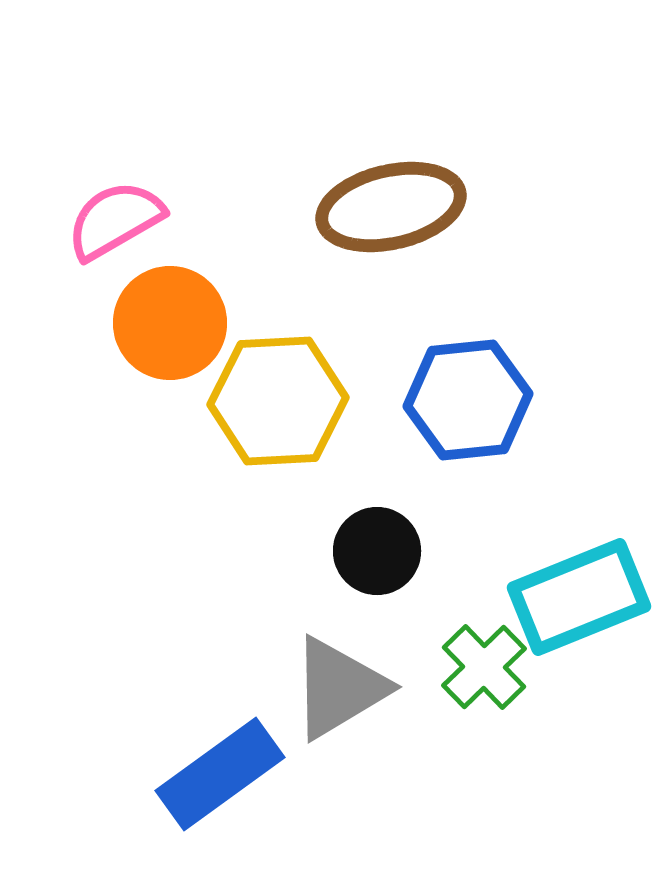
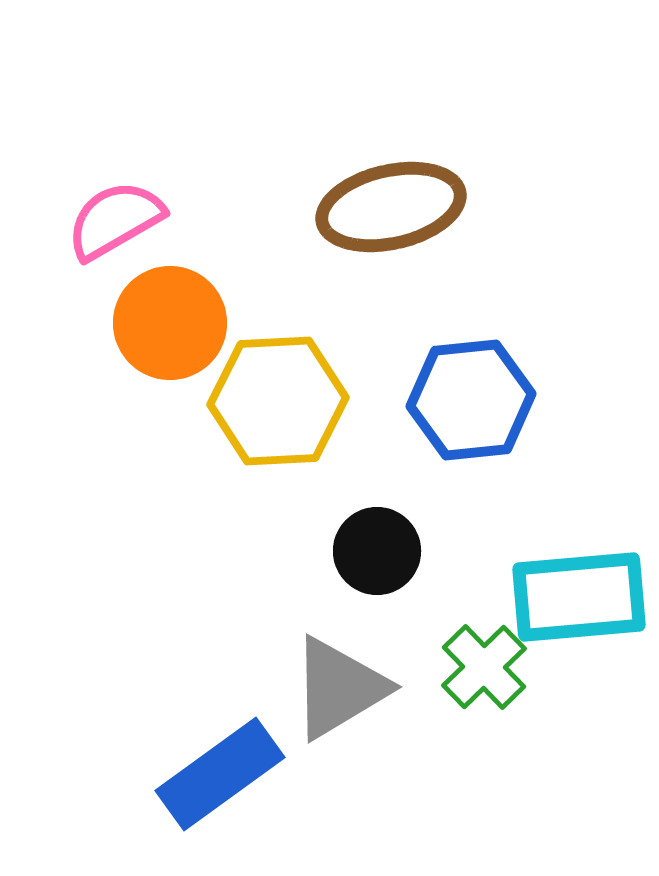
blue hexagon: moved 3 px right
cyan rectangle: rotated 17 degrees clockwise
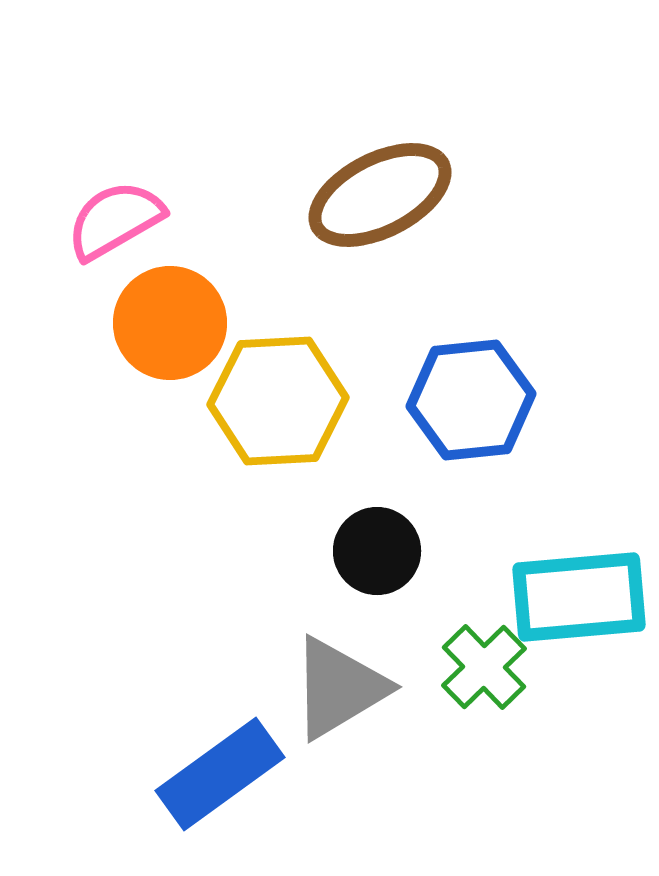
brown ellipse: moved 11 px left, 12 px up; rotated 14 degrees counterclockwise
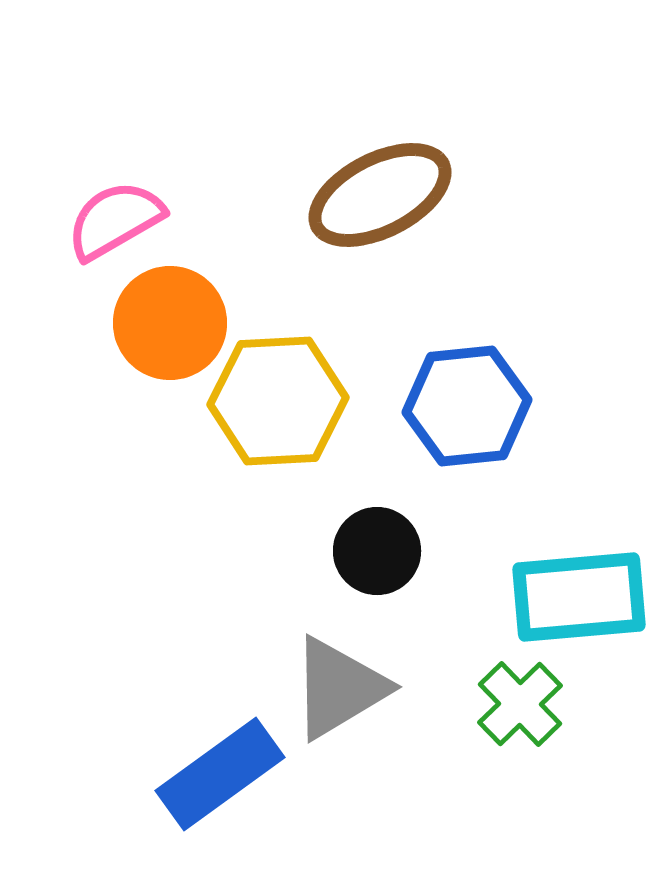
blue hexagon: moved 4 px left, 6 px down
green cross: moved 36 px right, 37 px down
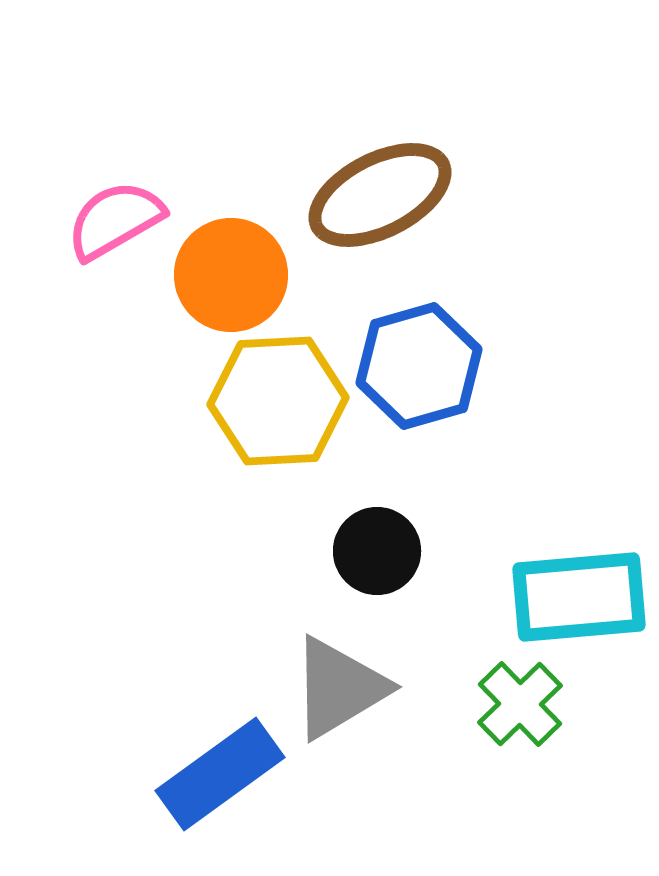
orange circle: moved 61 px right, 48 px up
blue hexagon: moved 48 px left, 40 px up; rotated 10 degrees counterclockwise
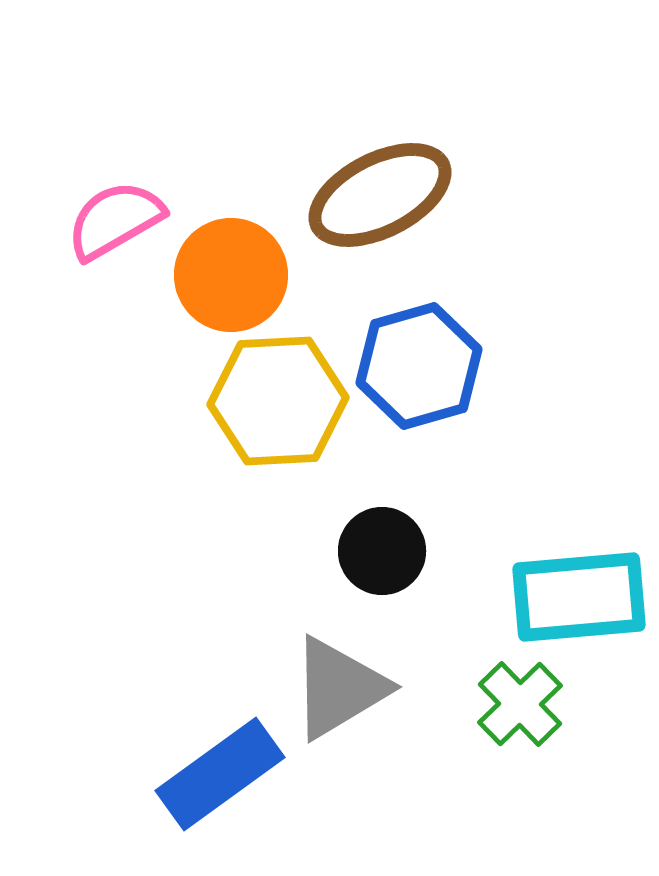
black circle: moved 5 px right
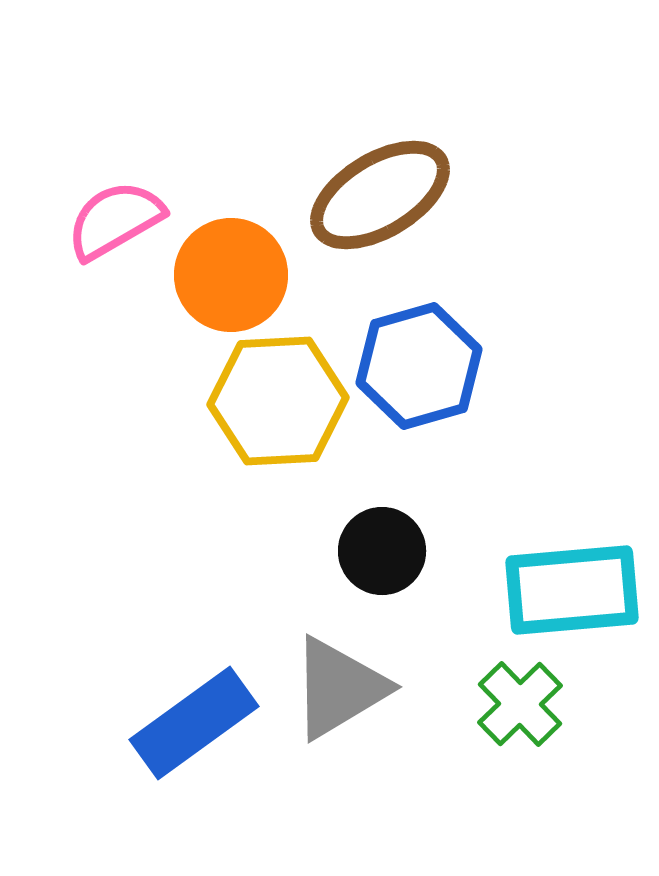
brown ellipse: rotated 4 degrees counterclockwise
cyan rectangle: moved 7 px left, 7 px up
blue rectangle: moved 26 px left, 51 px up
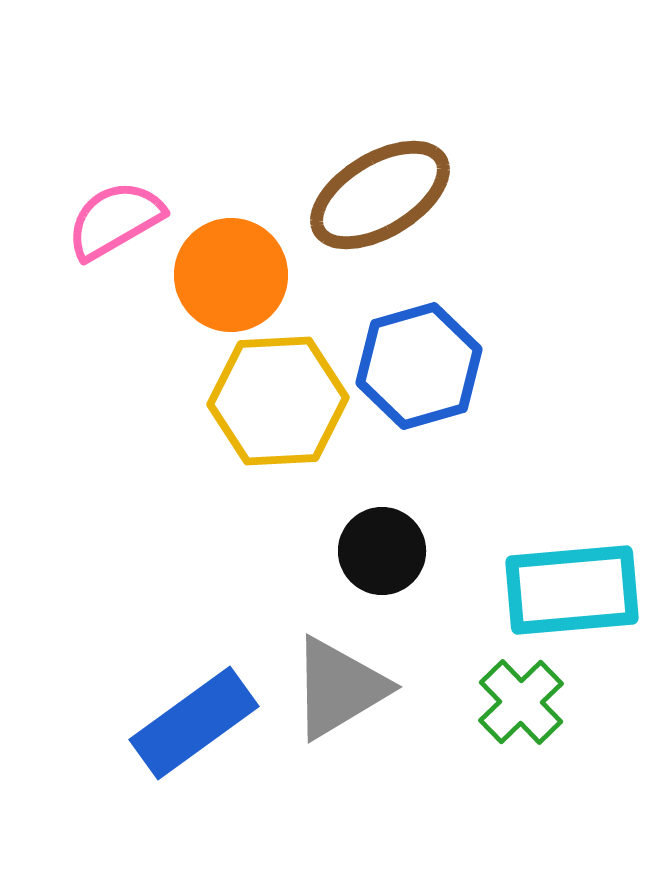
green cross: moved 1 px right, 2 px up
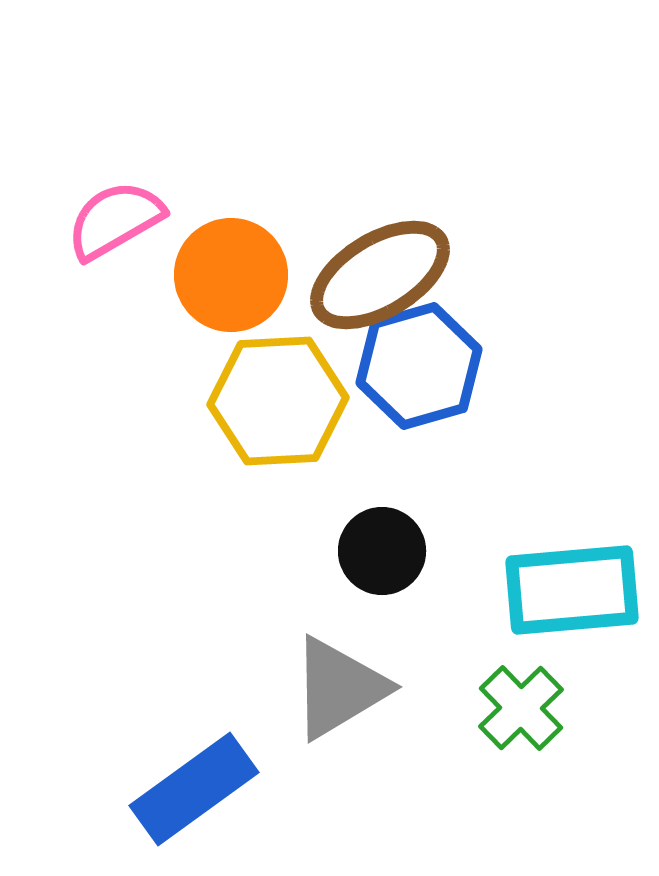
brown ellipse: moved 80 px down
green cross: moved 6 px down
blue rectangle: moved 66 px down
